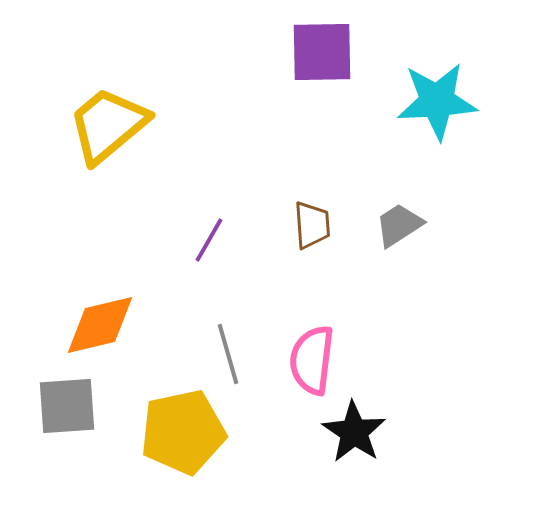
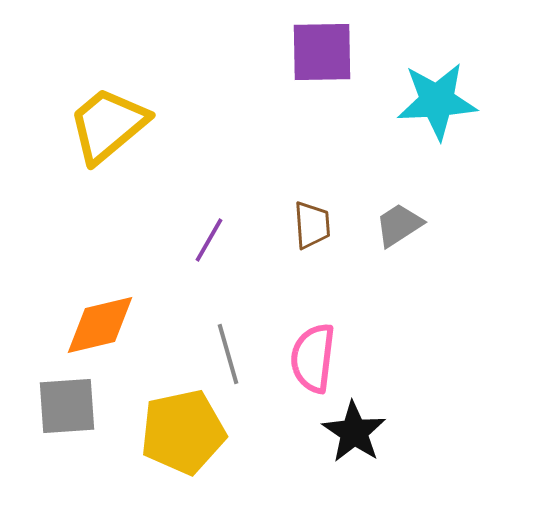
pink semicircle: moved 1 px right, 2 px up
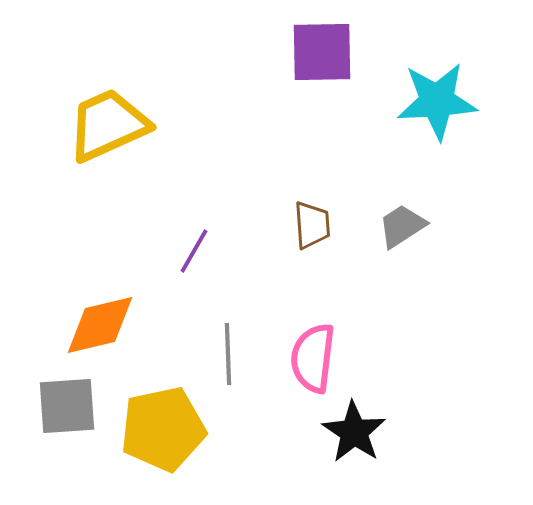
yellow trapezoid: rotated 16 degrees clockwise
gray trapezoid: moved 3 px right, 1 px down
purple line: moved 15 px left, 11 px down
gray line: rotated 14 degrees clockwise
yellow pentagon: moved 20 px left, 3 px up
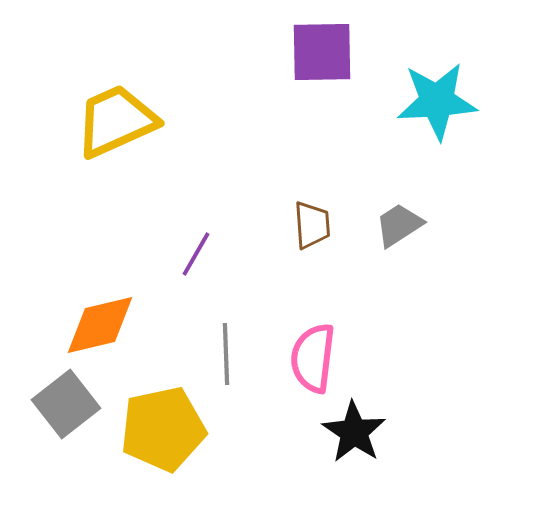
yellow trapezoid: moved 8 px right, 4 px up
gray trapezoid: moved 3 px left, 1 px up
purple line: moved 2 px right, 3 px down
gray line: moved 2 px left
gray square: moved 1 px left, 2 px up; rotated 34 degrees counterclockwise
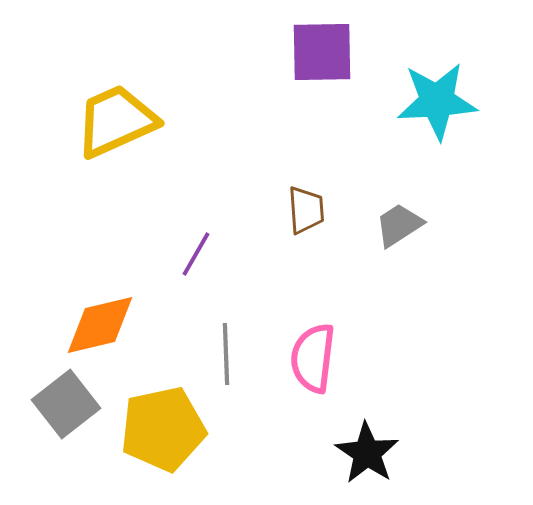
brown trapezoid: moved 6 px left, 15 px up
black star: moved 13 px right, 21 px down
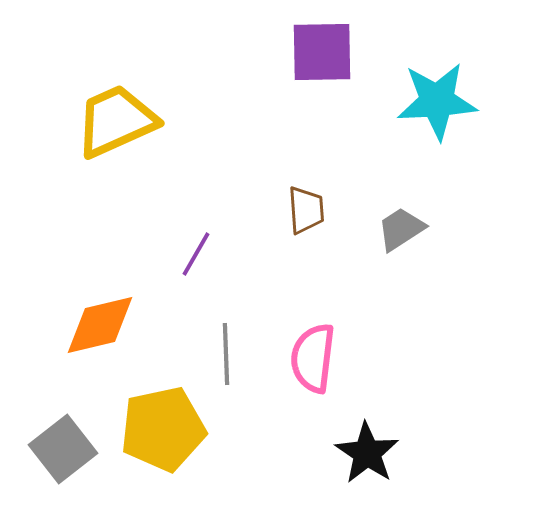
gray trapezoid: moved 2 px right, 4 px down
gray square: moved 3 px left, 45 px down
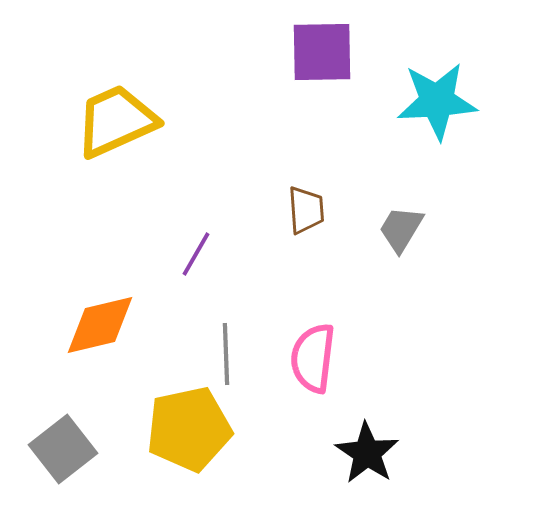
gray trapezoid: rotated 26 degrees counterclockwise
yellow pentagon: moved 26 px right
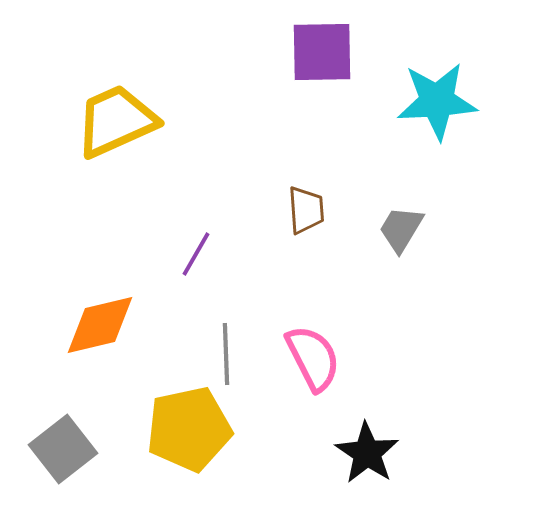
pink semicircle: rotated 146 degrees clockwise
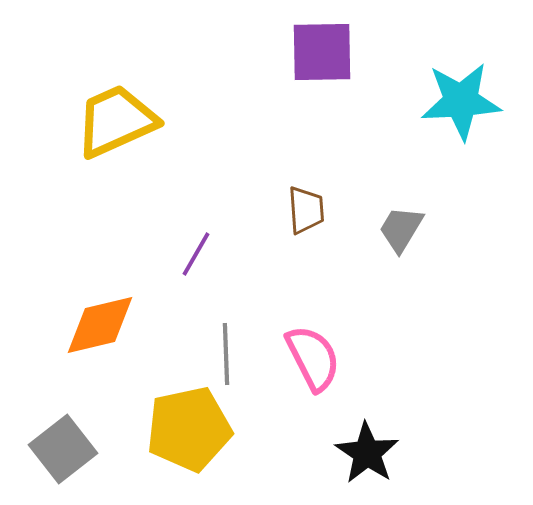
cyan star: moved 24 px right
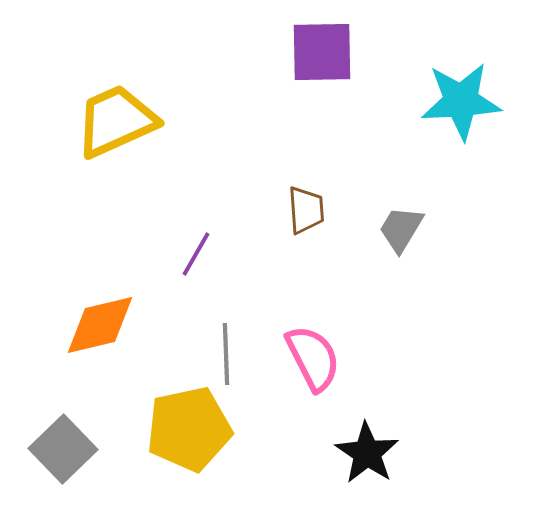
gray square: rotated 6 degrees counterclockwise
